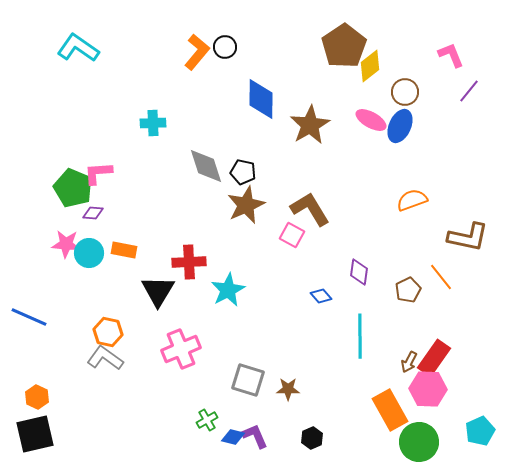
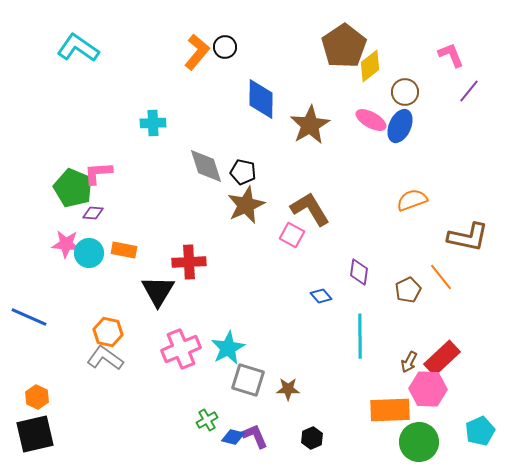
cyan star at (228, 290): moved 58 px down
red rectangle at (434, 358): moved 8 px right; rotated 12 degrees clockwise
orange rectangle at (390, 410): rotated 63 degrees counterclockwise
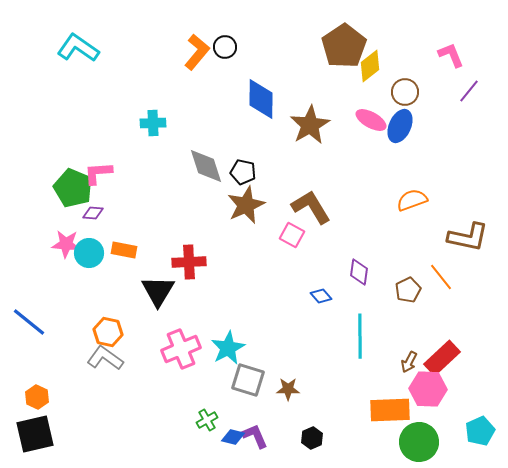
brown L-shape at (310, 209): moved 1 px right, 2 px up
blue line at (29, 317): moved 5 px down; rotated 15 degrees clockwise
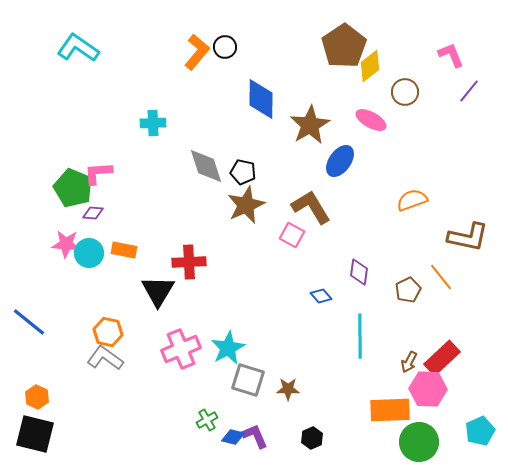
blue ellipse at (400, 126): moved 60 px left, 35 px down; rotated 12 degrees clockwise
black square at (35, 434): rotated 27 degrees clockwise
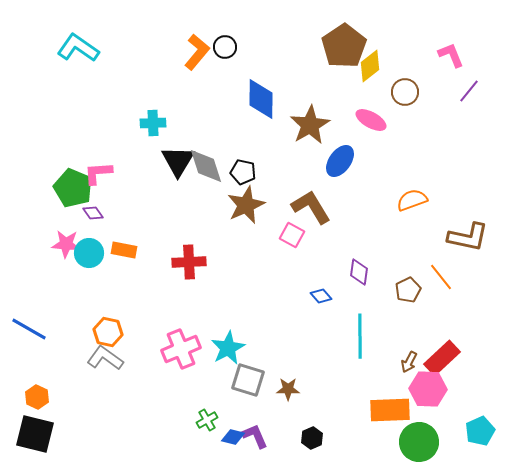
purple diamond at (93, 213): rotated 50 degrees clockwise
black triangle at (158, 291): moved 20 px right, 130 px up
blue line at (29, 322): moved 7 px down; rotated 9 degrees counterclockwise
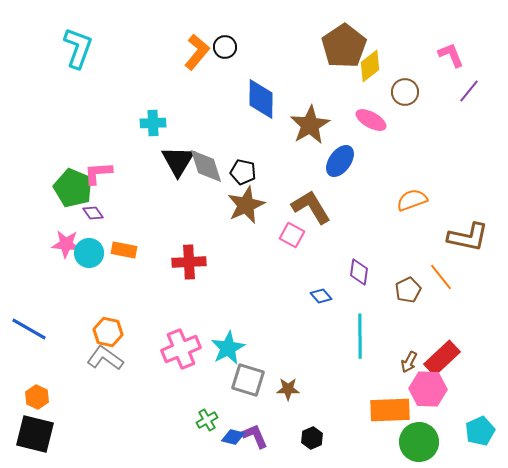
cyan L-shape at (78, 48): rotated 75 degrees clockwise
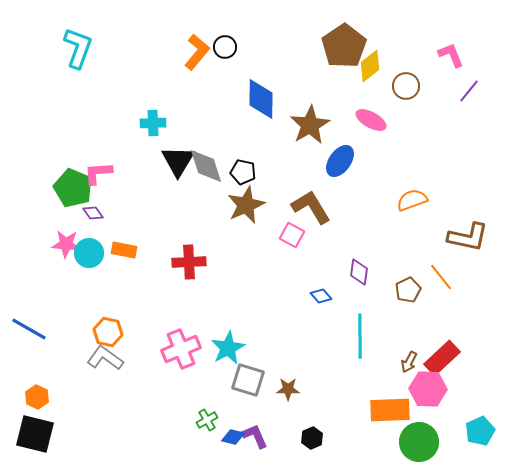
brown circle at (405, 92): moved 1 px right, 6 px up
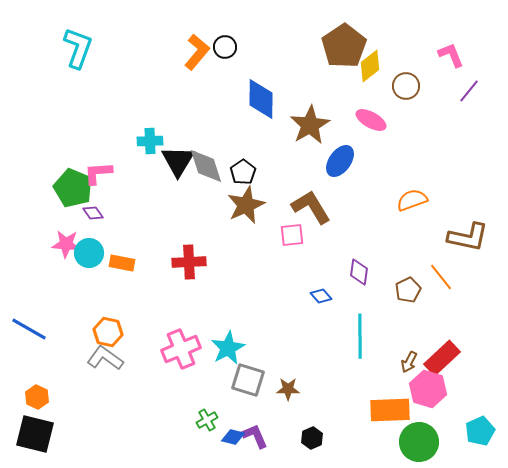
cyan cross at (153, 123): moved 3 px left, 18 px down
black pentagon at (243, 172): rotated 25 degrees clockwise
pink square at (292, 235): rotated 35 degrees counterclockwise
orange rectangle at (124, 250): moved 2 px left, 13 px down
pink hexagon at (428, 389): rotated 15 degrees clockwise
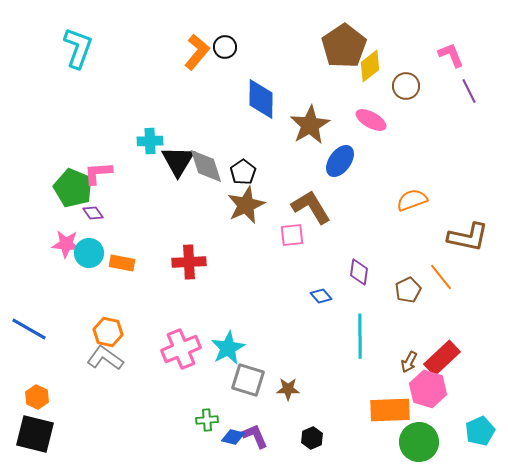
purple line at (469, 91): rotated 65 degrees counterclockwise
green cross at (207, 420): rotated 25 degrees clockwise
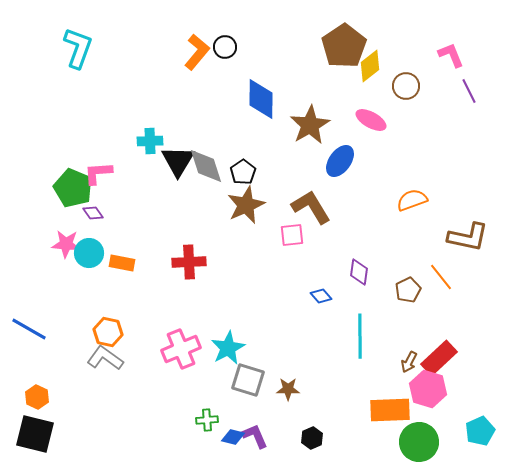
red rectangle at (442, 358): moved 3 px left
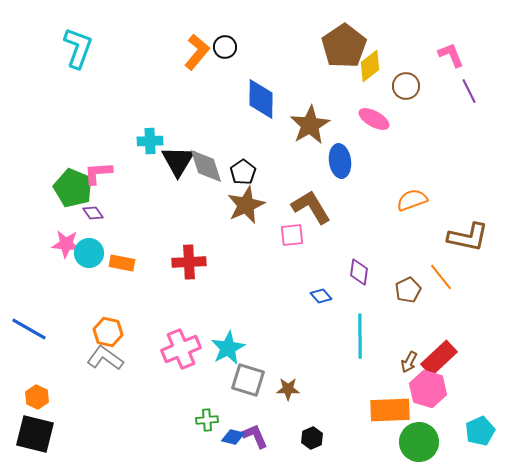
pink ellipse at (371, 120): moved 3 px right, 1 px up
blue ellipse at (340, 161): rotated 44 degrees counterclockwise
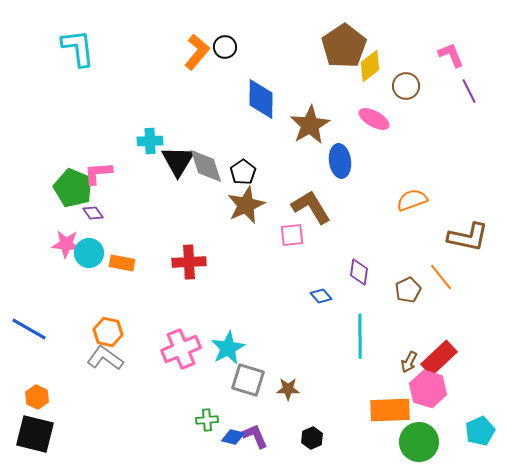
cyan L-shape at (78, 48): rotated 27 degrees counterclockwise
